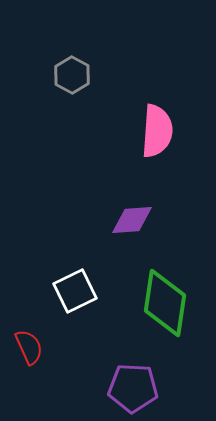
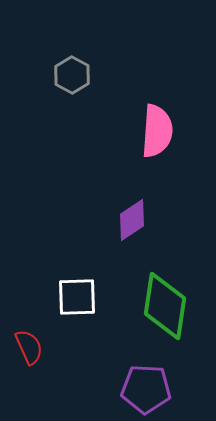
purple diamond: rotated 30 degrees counterclockwise
white square: moved 2 px right, 6 px down; rotated 24 degrees clockwise
green diamond: moved 3 px down
purple pentagon: moved 13 px right, 1 px down
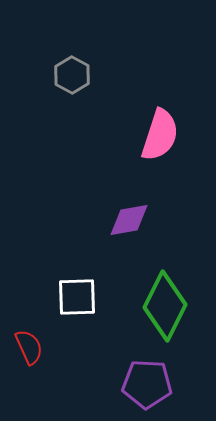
pink semicircle: moved 3 px right, 4 px down; rotated 14 degrees clockwise
purple diamond: moved 3 px left; rotated 24 degrees clockwise
green diamond: rotated 18 degrees clockwise
purple pentagon: moved 1 px right, 5 px up
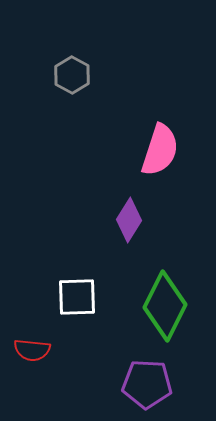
pink semicircle: moved 15 px down
purple diamond: rotated 48 degrees counterclockwise
red semicircle: moved 3 px right, 3 px down; rotated 120 degrees clockwise
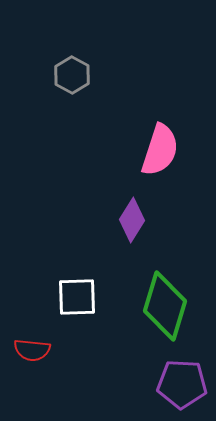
purple diamond: moved 3 px right
green diamond: rotated 10 degrees counterclockwise
purple pentagon: moved 35 px right
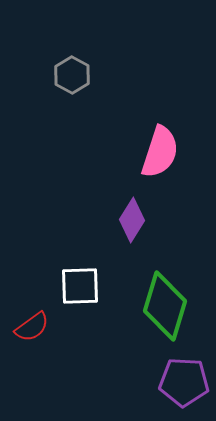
pink semicircle: moved 2 px down
white square: moved 3 px right, 11 px up
red semicircle: moved 23 px up; rotated 42 degrees counterclockwise
purple pentagon: moved 2 px right, 2 px up
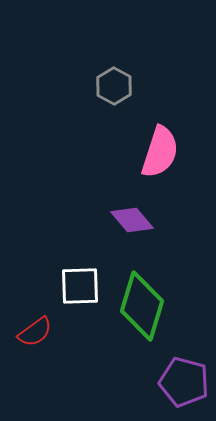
gray hexagon: moved 42 px right, 11 px down
purple diamond: rotated 72 degrees counterclockwise
green diamond: moved 23 px left
red semicircle: moved 3 px right, 5 px down
purple pentagon: rotated 12 degrees clockwise
